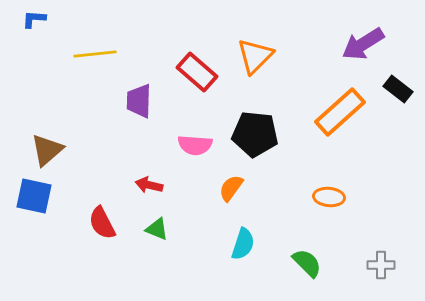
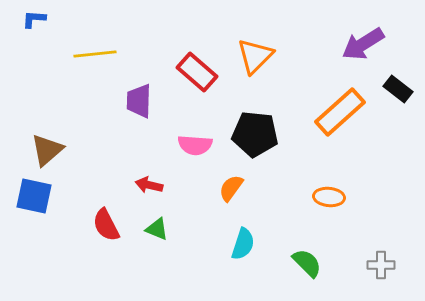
red semicircle: moved 4 px right, 2 px down
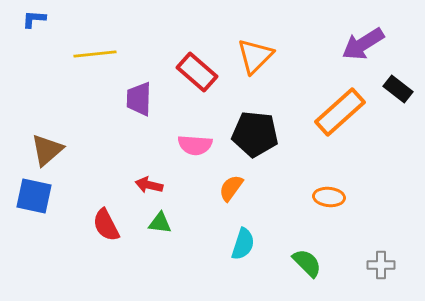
purple trapezoid: moved 2 px up
green triangle: moved 3 px right, 6 px up; rotated 15 degrees counterclockwise
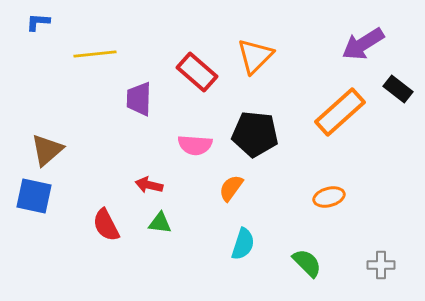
blue L-shape: moved 4 px right, 3 px down
orange ellipse: rotated 20 degrees counterclockwise
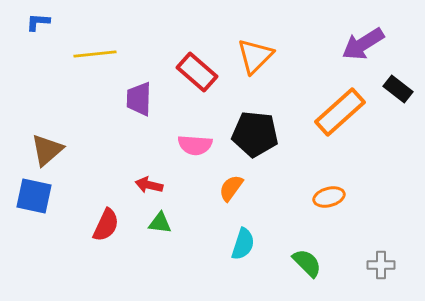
red semicircle: rotated 128 degrees counterclockwise
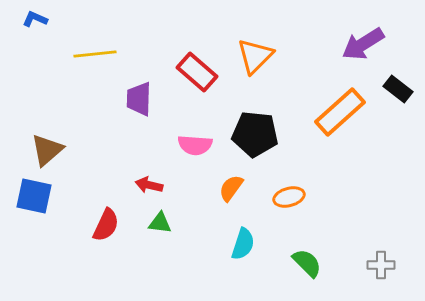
blue L-shape: moved 3 px left, 3 px up; rotated 20 degrees clockwise
orange ellipse: moved 40 px left
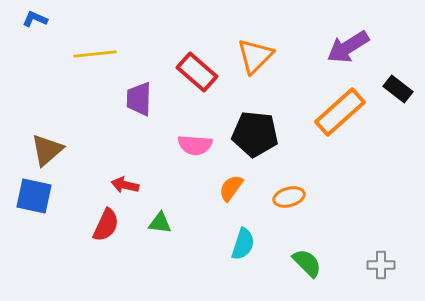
purple arrow: moved 15 px left, 3 px down
red arrow: moved 24 px left
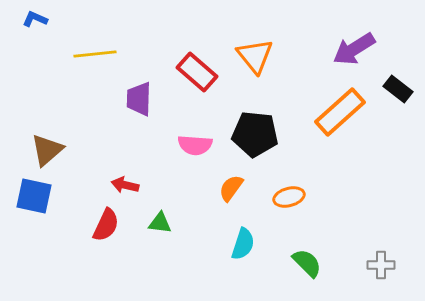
purple arrow: moved 6 px right, 2 px down
orange triangle: rotated 24 degrees counterclockwise
